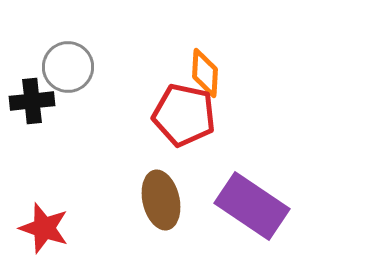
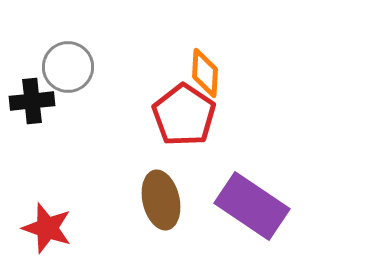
red pentagon: rotated 22 degrees clockwise
red star: moved 3 px right
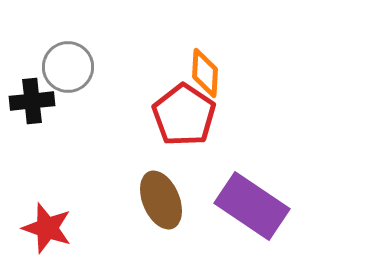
brown ellipse: rotated 10 degrees counterclockwise
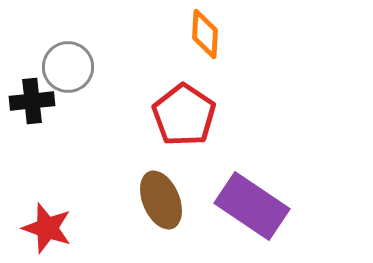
orange diamond: moved 39 px up
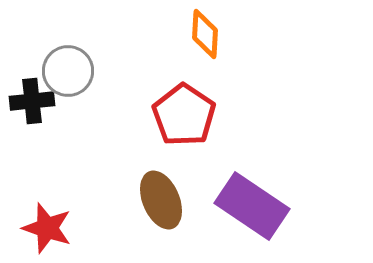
gray circle: moved 4 px down
